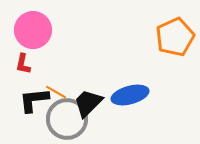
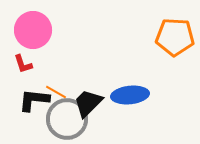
orange pentagon: rotated 27 degrees clockwise
red L-shape: rotated 30 degrees counterclockwise
blue ellipse: rotated 9 degrees clockwise
black L-shape: rotated 12 degrees clockwise
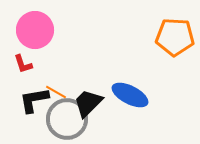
pink circle: moved 2 px right
blue ellipse: rotated 33 degrees clockwise
black L-shape: rotated 16 degrees counterclockwise
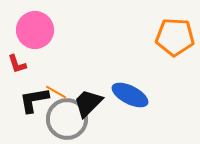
red L-shape: moved 6 px left
